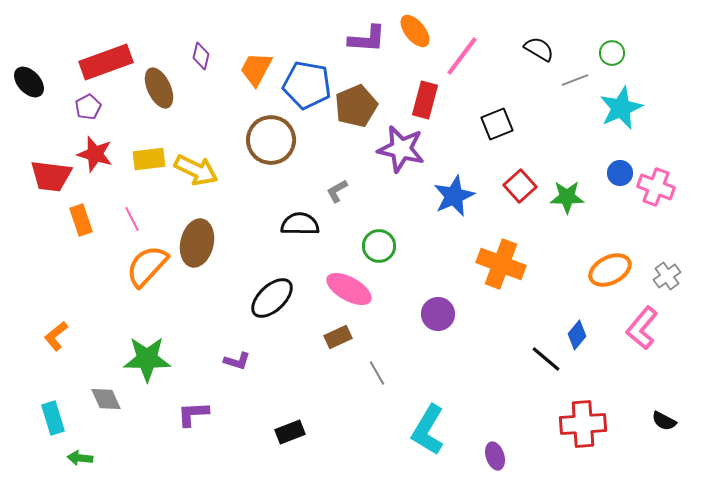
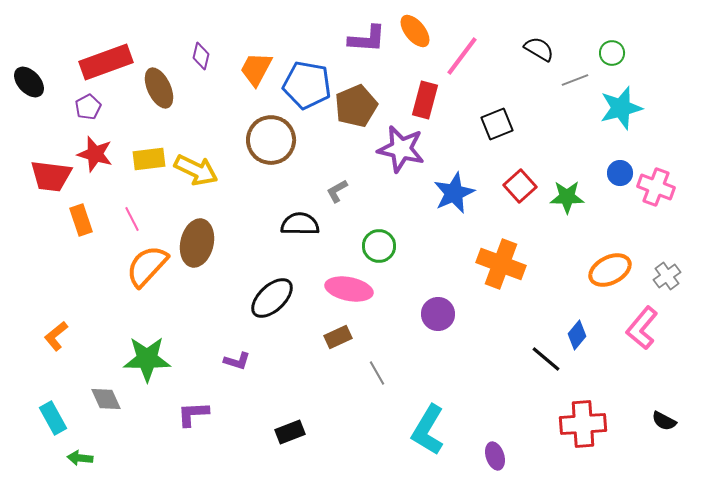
cyan star at (621, 108): rotated 9 degrees clockwise
blue star at (454, 196): moved 3 px up
pink ellipse at (349, 289): rotated 18 degrees counterclockwise
cyan rectangle at (53, 418): rotated 12 degrees counterclockwise
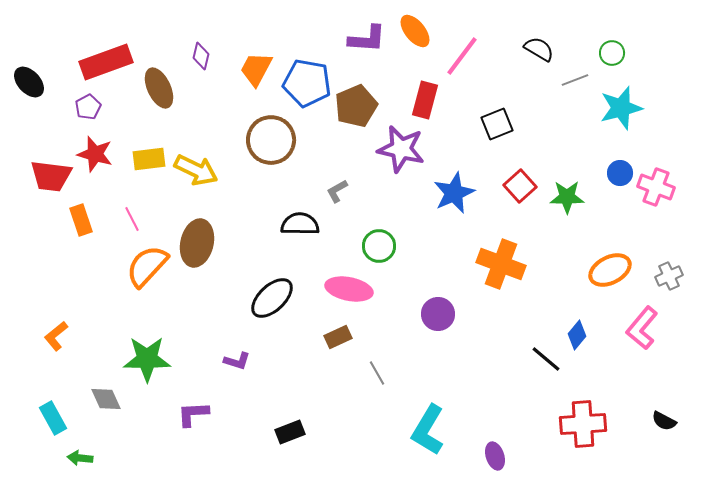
blue pentagon at (307, 85): moved 2 px up
gray cross at (667, 276): moved 2 px right; rotated 12 degrees clockwise
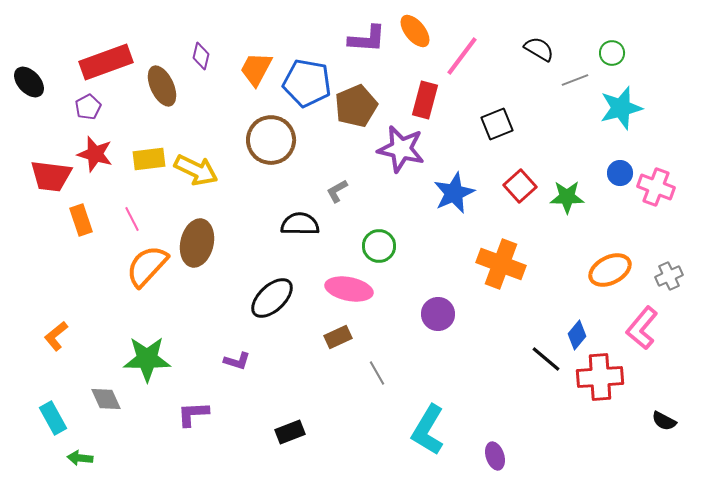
brown ellipse at (159, 88): moved 3 px right, 2 px up
red cross at (583, 424): moved 17 px right, 47 px up
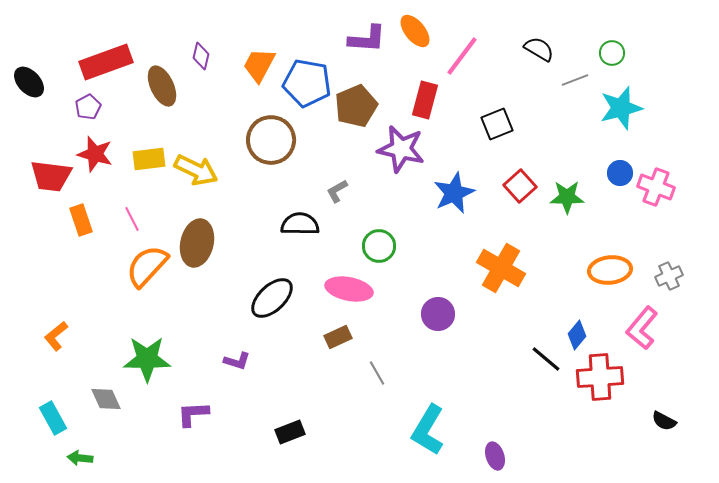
orange trapezoid at (256, 69): moved 3 px right, 4 px up
orange cross at (501, 264): moved 4 px down; rotated 9 degrees clockwise
orange ellipse at (610, 270): rotated 21 degrees clockwise
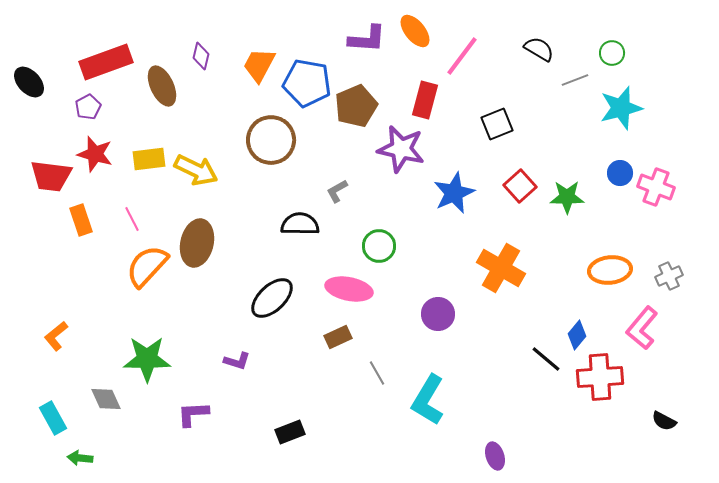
cyan L-shape at (428, 430): moved 30 px up
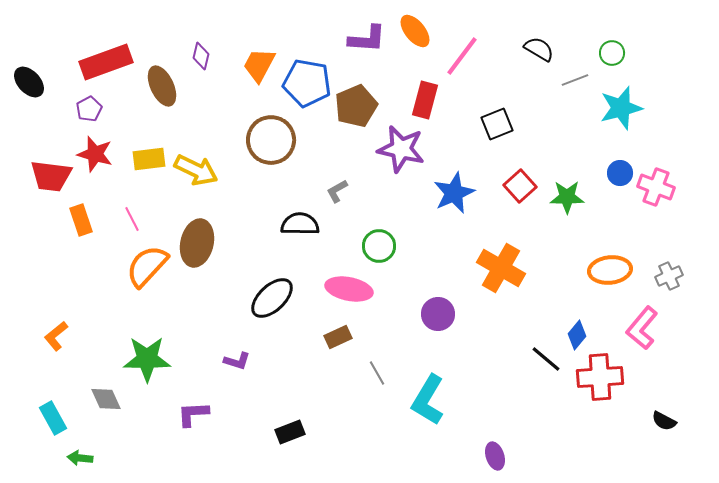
purple pentagon at (88, 107): moved 1 px right, 2 px down
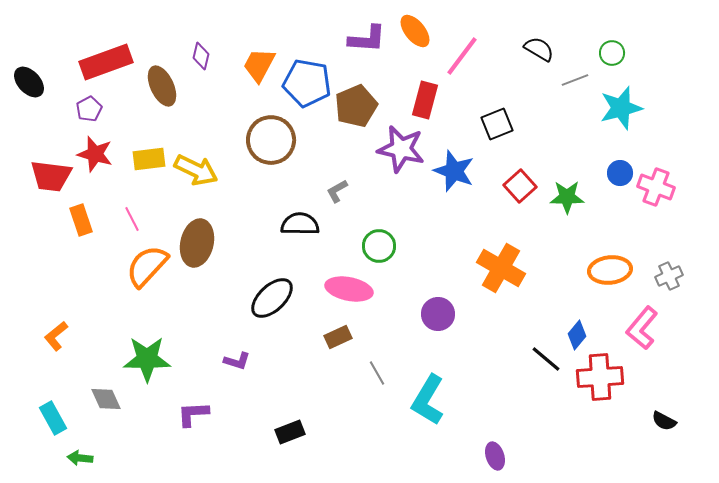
blue star at (454, 193): moved 22 px up; rotated 27 degrees counterclockwise
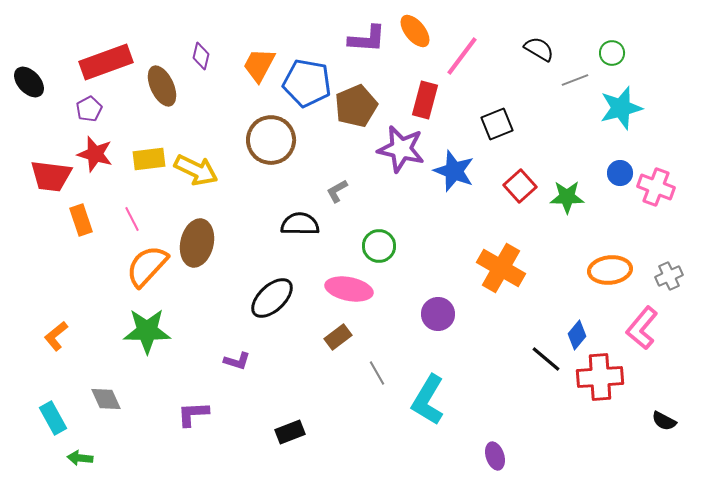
brown rectangle at (338, 337): rotated 12 degrees counterclockwise
green star at (147, 359): moved 28 px up
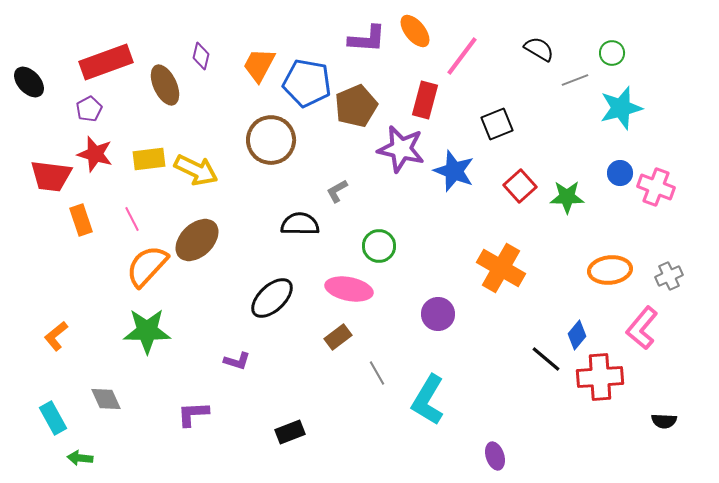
brown ellipse at (162, 86): moved 3 px right, 1 px up
brown ellipse at (197, 243): moved 3 px up; rotated 33 degrees clockwise
black semicircle at (664, 421): rotated 25 degrees counterclockwise
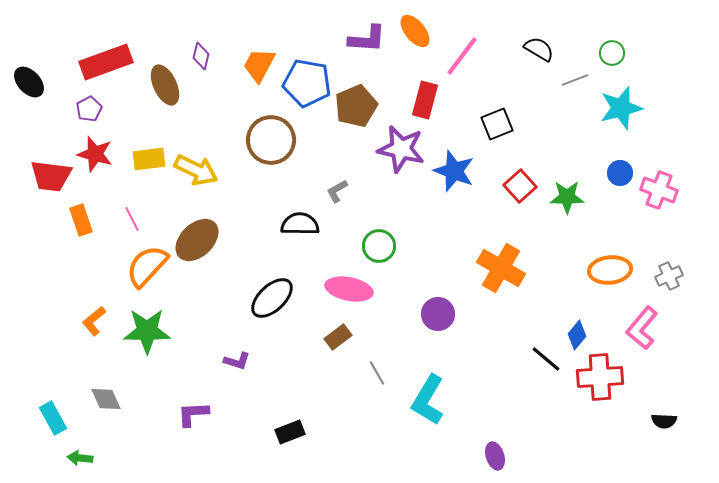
pink cross at (656, 187): moved 3 px right, 3 px down
orange L-shape at (56, 336): moved 38 px right, 15 px up
